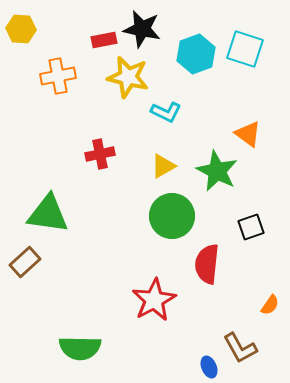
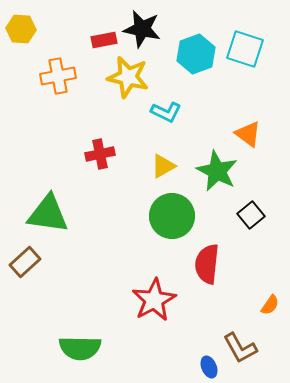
black square: moved 12 px up; rotated 20 degrees counterclockwise
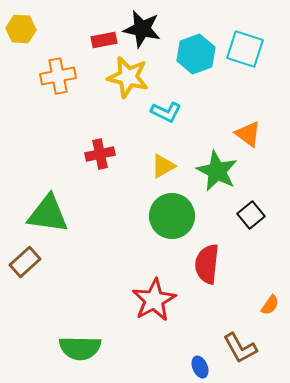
blue ellipse: moved 9 px left
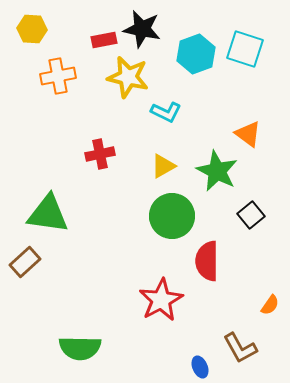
yellow hexagon: moved 11 px right
red semicircle: moved 3 px up; rotated 6 degrees counterclockwise
red star: moved 7 px right
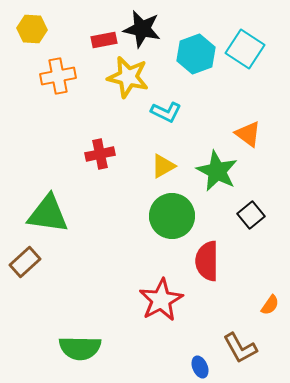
cyan square: rotated 15 degrees clockwise
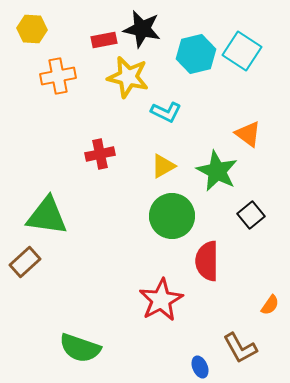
cyan square: moved 3 px left, 2 px down
cyan hexagon: rotated 6 degrees clockwise
green triangle: moved 1 px left, 2 px down
green semicircle: rotated 18 degrees clockwise
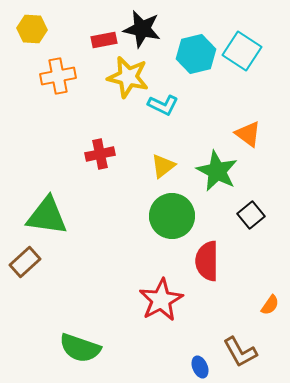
cyan L-shape: moved 3 px left, 7 px up
yellow triangle: rotated 8 degrees counterclockwise
brown L-shape: moved 4 px down
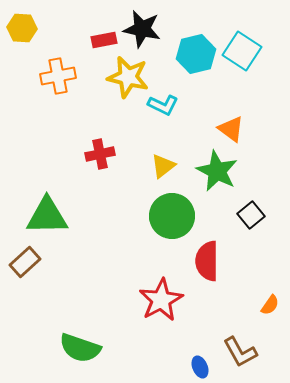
yellow hexagon: moved 10 px left, 1 px up
orange triangle: moved 17 px left, 5 px up
green triangle: rotated 9 degrees counterclockwise
